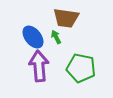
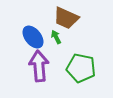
brown trapezoid: rotated 16 degrees clockwise
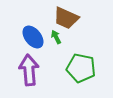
purple arrow: moved 10 px left, 4 px down
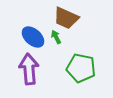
blue ellipse: rotated 10 degrees counterclockwise
purple arrow: moved 1 px up
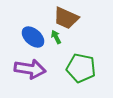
purple arrow: moved 1 px right; rotated 104 degrees clockwise
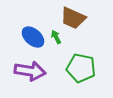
brown trapezoid: moved 7 px right
purple arrow: moved 2 px down
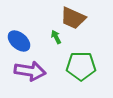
blue ellipse: moved 14 px left, 4 px down
green pentagon: moved 2 px up; rotated 12 degrees counterclockwise
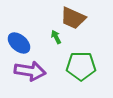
blue ellipse: moved 2 px down
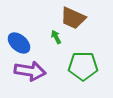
green pentagon: moved 2 px right
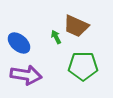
brown trapezoid: moved 3 px right, 8 px down
purple arrow: moved 4 px left, 4 px down
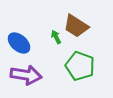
brown trapezoid: rotated 8 degrees clockwise
green pentagon: moved 3 px left; rotated 20 degrees clockwise
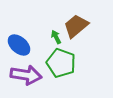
brown trapezoid: rotated 108 degrees clockwise
blue ellipse: moved 2 px down
green pentagon: moved 19 px left, 3 px up
